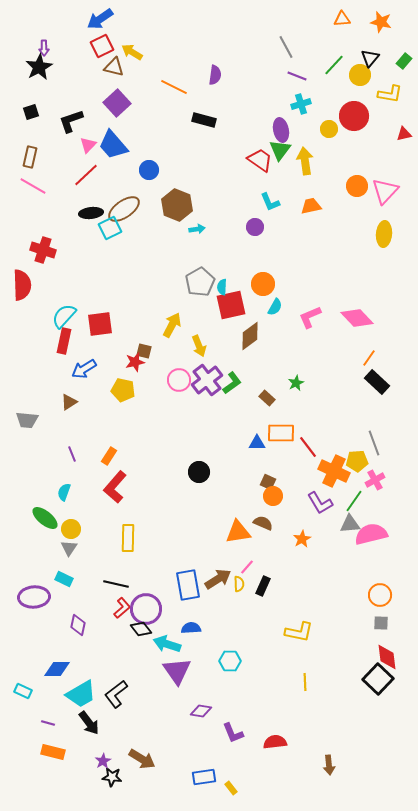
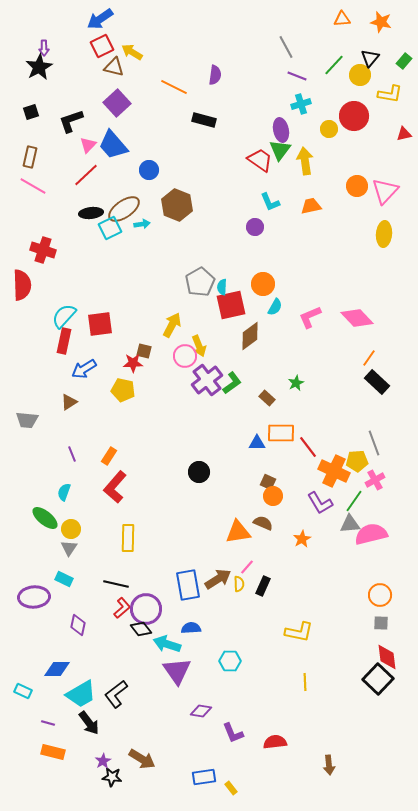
cyan arrow at (197, 229): moved 55 px left, 5 px up
red star at (135, 362): moved 2 px left, 1 px down; rotated 12 degrees clockwise
pink circle at (179, 380): moved 6 px right, 24 px up
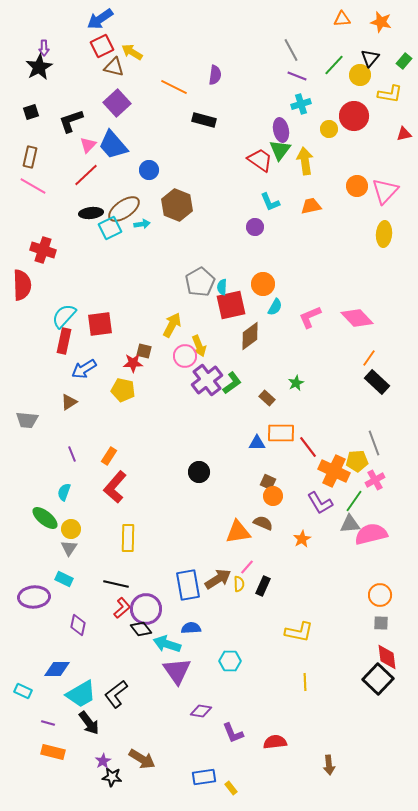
gray line at (286, 47): moved 5 px right, 3 px down
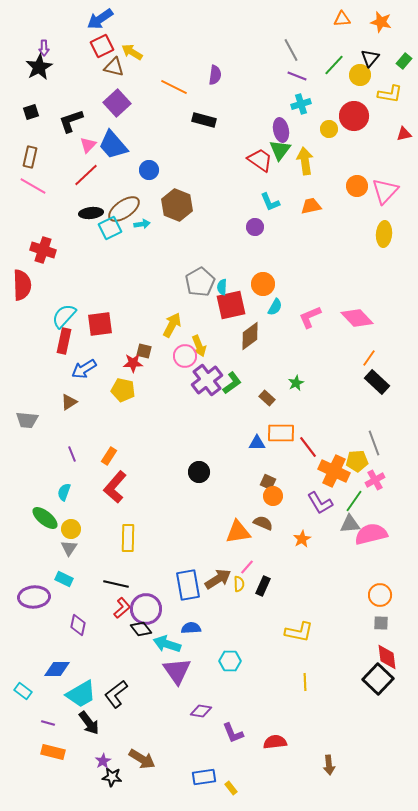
cyan rectangle at (23, 691): rotated 12 degrees clockwise
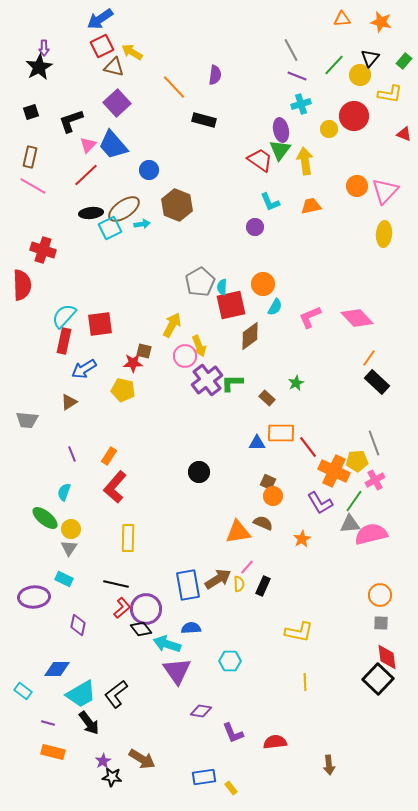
orange line at (174, 87): rotated 20 degrees clockwise
red triangle at (404, 134): rotated 35 degrees clockwise
green L-shape at (232, 383): rotated 145 degrees counterclockwise
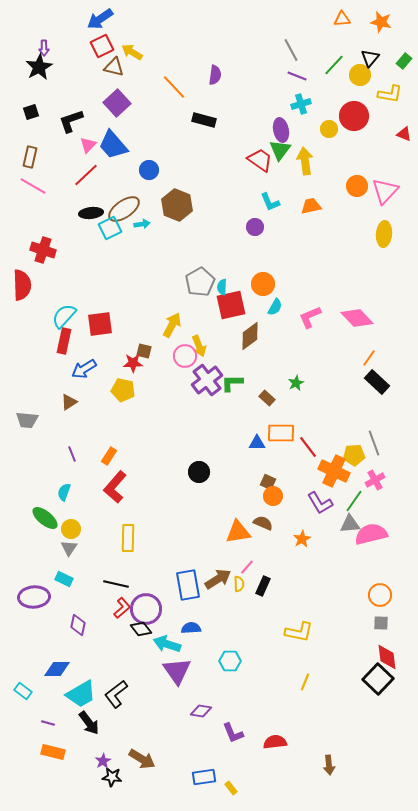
yellow pentagon at (357, 461): moved 3 px left, 6 px up
yellow line at (305, 682): rotated 24 degrees clockwise
